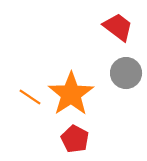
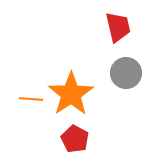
red trapezoid: rotated 40 degrees clockwise
orange line: moved 1 px right, 2 px down; rotated 30 degrees counterclockwise
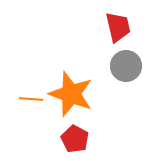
gray circle: moved 7 px up
orange star: rotated 18 degrees counterclockwise
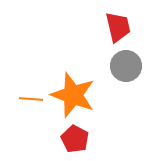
orange star: moved 2 px right, 1 px down
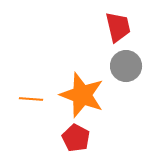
orange star: moved 9 px right
red pentagon: moved 1 px right, 1 px up
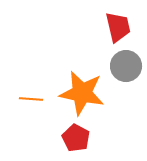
orange star: moved 2 px up; rotated 9 degrees counterclockwise
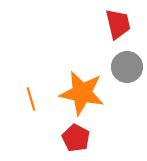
red trapezoid: moved 3 px up
gray circle: moved 1 px right, 1 px down
orange line: rotated 70 degrees clockwise
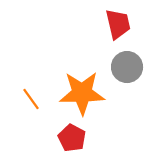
orange star: rotated 12 degrees counterclockwise
orange line: rotated 20 degrees counterclockwise
red pentagon: moved 4 px left
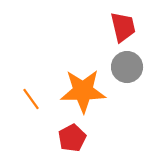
red trapezoid: moved 5 px right, 3 px down
orange star: moved 1 px right, 2 px up
red pentagon: rotated 16 degrees clockwise
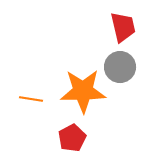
gray circle: moved 7 px left
orange line: rotated 45 degrees counterclockwise
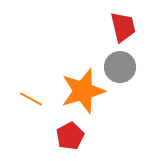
orange star: rotated 15 degrees counterclockwise
orange line: rotated 20 degrees clockwise
red pentagon: moved 2 px left, 2 px up
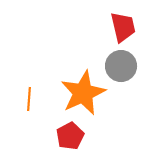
gray circle: moved 1 px right, 1 px up
orange star: moved 2 px down; rotated 9 degrees counterclockwise
orange line: moved 2 px left; rotated 65 degrees clockwise
